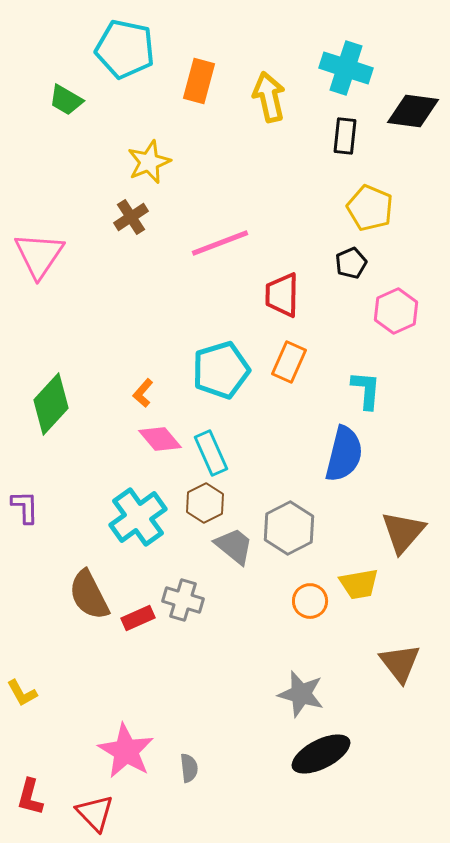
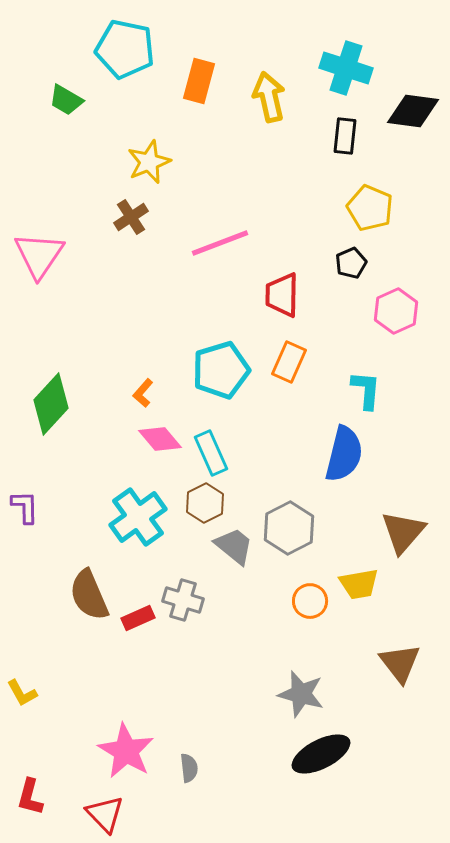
brown semicircle at (89, 595): rotated 4 degrees clockwise
red triangle at (95, 813): moved 10 px right, 1 px down
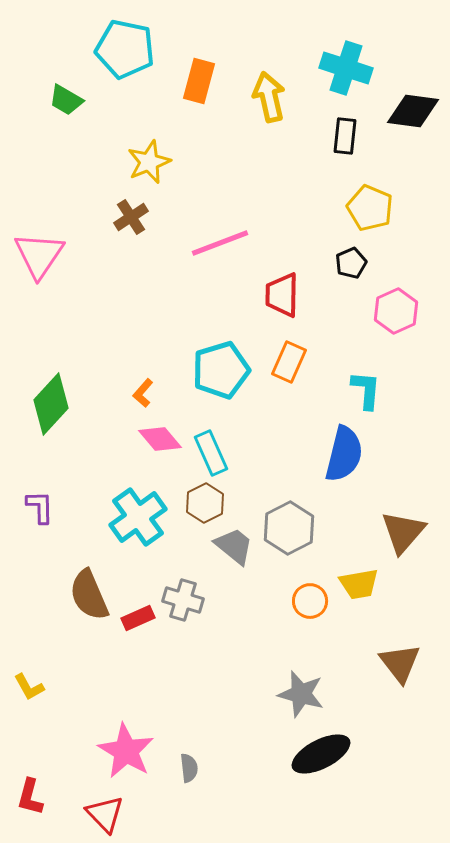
purple L-shape at (25, 507): moved 15 px right
yellow L-shape at (22, 693): moved 7 px right, 6 px up
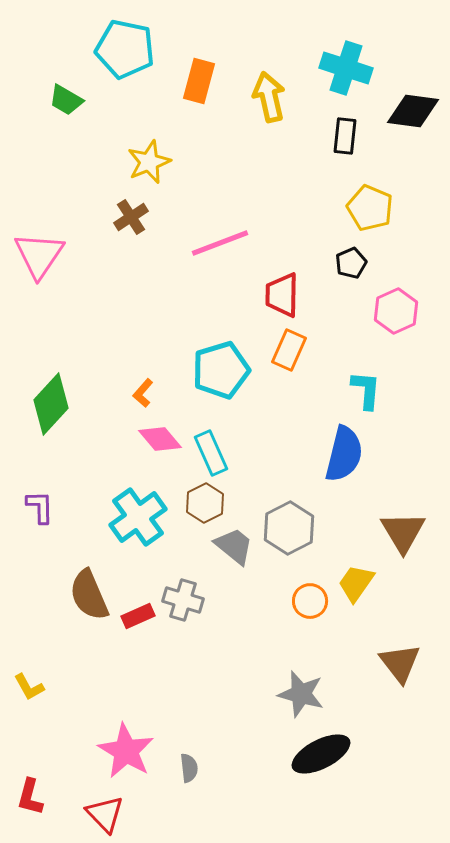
orange rectangle at (289, 362): moved 12 px up
brown triangle at (403, 532): rotated 12 degrees counterclockwise
yellow trapezoid at (359, 584): moved 3 px left, 1 px up; rotated 135 degrees clockwise
red rectangle at (138, 618): moved 2 px up
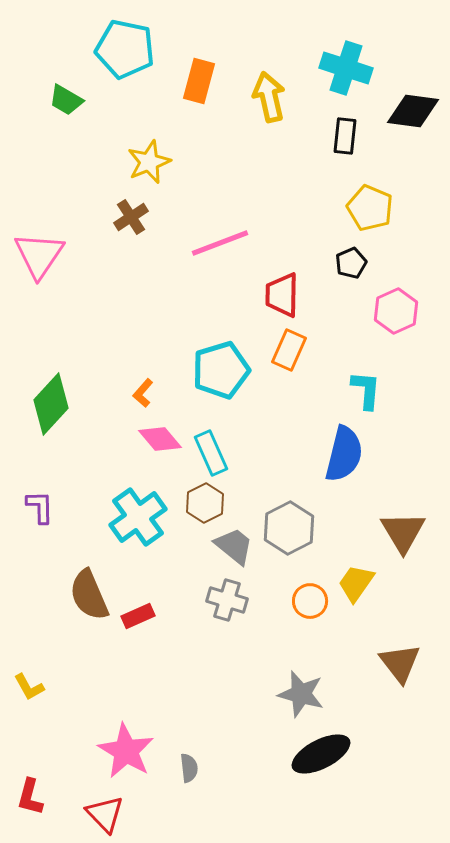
gray cross at (183, 600): moved 44 px right
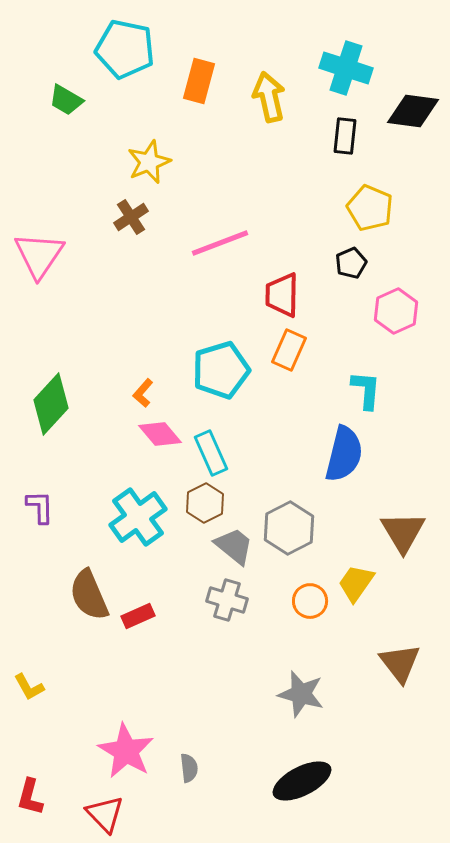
pink diamond at (160, 439): moved 5 px up
black ellipse at (321, 754): moved 19 px left, 27 px down
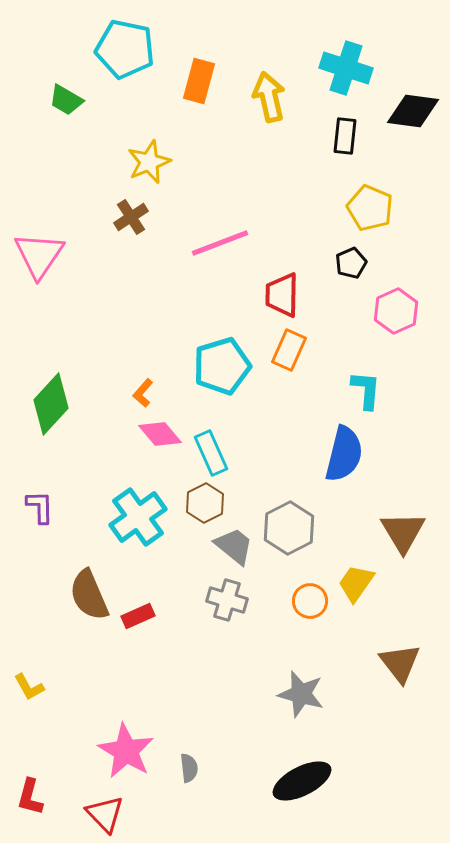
cyan pentagon at (221, 370): moved 1 px right, 4 px up
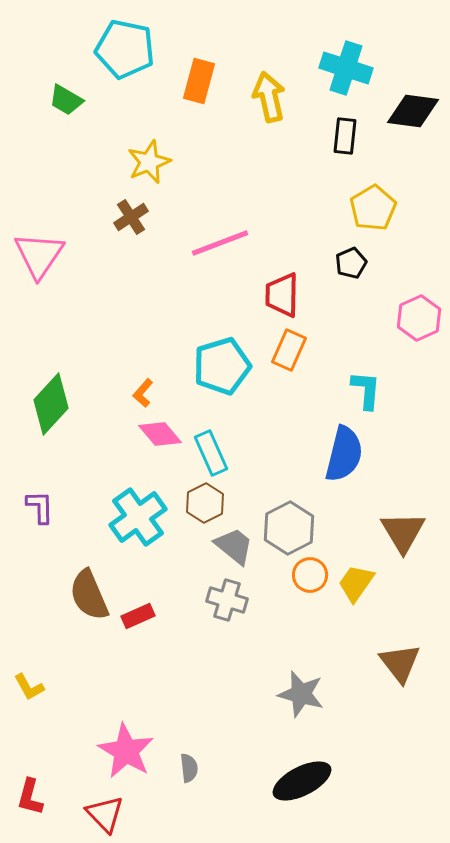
yellow pentagon at (370, 208): moved 3 px right; rotated 18 degrees clockwise
pink hexagon at (396, 311): moved 23 px right, 7 px down
orange circle at (310, 601): moved 26 px up
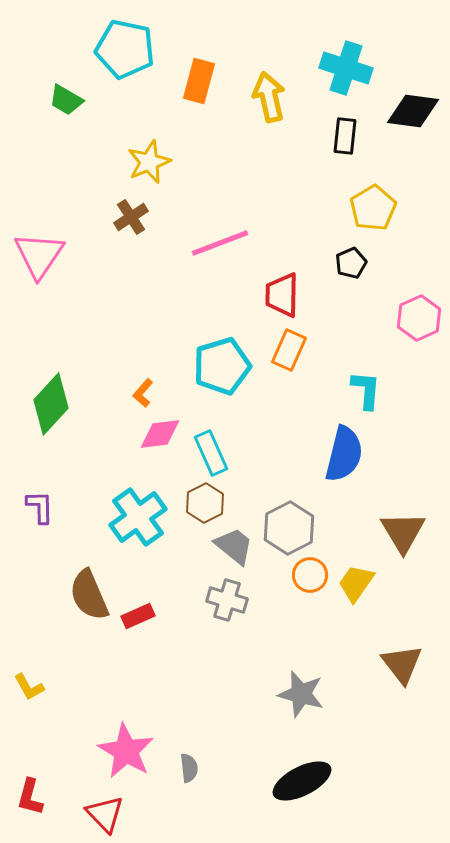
pink diamond at (160, 434): rotated 57 degrees counterclockwise
brown triangle at (400, 663): moved 2 px right, 1 px down
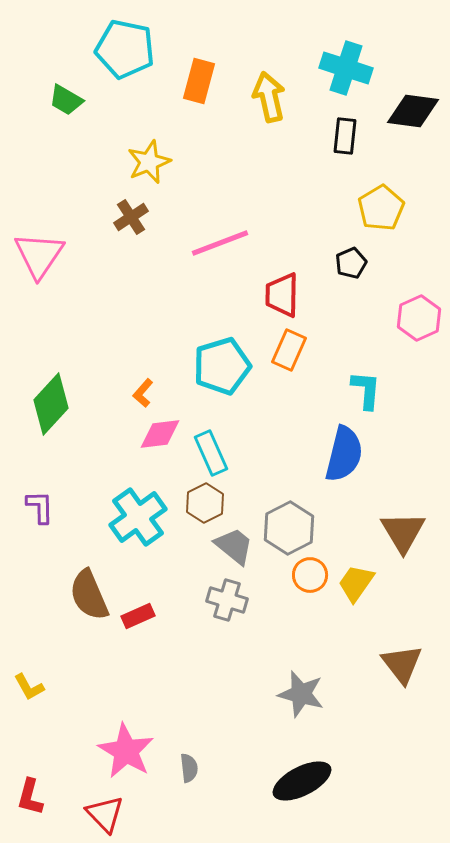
yellow pentagon at (373, 208): moved 8 px right
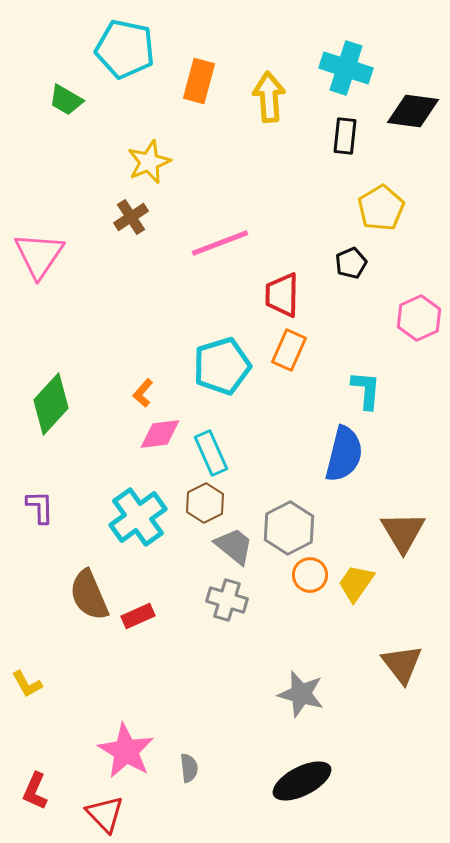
yellow arrow at (269, 97): rotated 9 degrees clockwise
yellow L-shape at (29, 687): moved 2 px left, 3 px up
red L-shape at (30, 797): moved 5 px right, 6 px up; rotated 9 degrees clockwise
